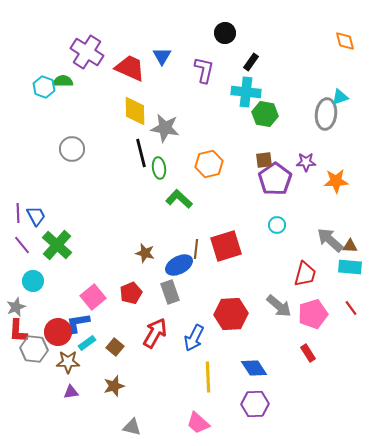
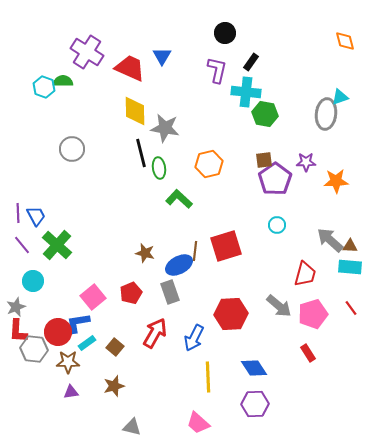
purple L-shape at (204, 70): moved 13 px right
brown line at (196, 249): moved 1 px left, 2 px down
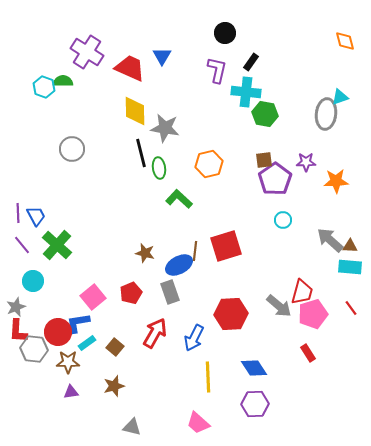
cyan circle at (277, 225): moved 6 px right, 5 px up
red trapezoid at (305, 274): moved 3 px left, 18 px down
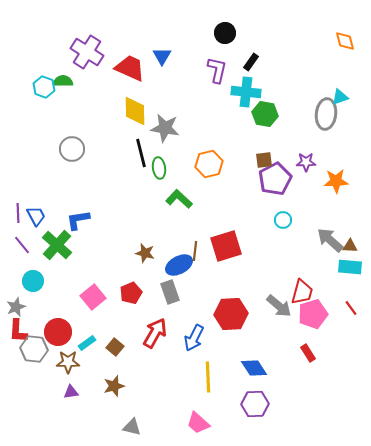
purple pentagon at (275, 179): rotated 8 degrees clockwise
blue L-shape at (78, 323): moved 103 px up
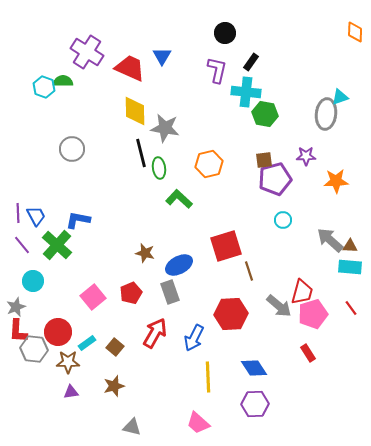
orange diamond at (345, 41): moved 10 px right, 9 px up; rotated 15 degrees clockwise
purple star at (306, 162): moved 6 px up
purple pentagon at (275, 179): rotated 12 degrees clockwise
blue L-shape at (78, 220): rotated 20 degrees clockwise
brown line at (195, 251): moved 54 px right, 20 px down; rotated 24 degrees counterclockwise
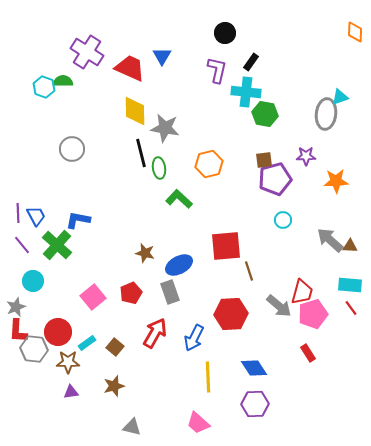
red square at (226, 246): rotated 12 degrees clockwise
cyan rectangle at (350, 267): moved 18 px down
